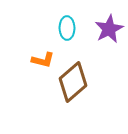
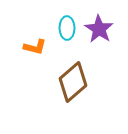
purple star: moved 10 px left; rotated 12 degrees counterclockwise
orange L-shape: moved 8 px left, 13 px up
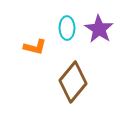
brown diamond: rotated 9 degrees counterclockwise
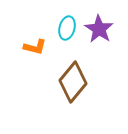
cyan ellipse: rotated 15 degrees clockwise
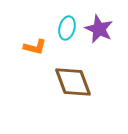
purple star: rotated 8 degrees counterclockwise
brown diamond: rotated 60 degrees counterclockwise
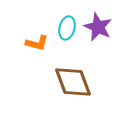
purple star: moved 1 px left, 2 px up
orange L-shape: moved 2 px right, 4 px up
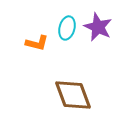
brown diamond: moved 13 px down
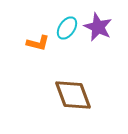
cyan ellipse: rotated 20 degrees clockwise
orange L-shape: moved 1 px right
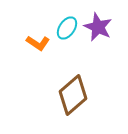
orange L-shape: rotated 20 degrees clockwise
brown diamond: rotated 69 degrees clockwise
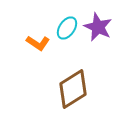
brown diamond: moved 6 px up; rotated 9 degrees clockwise
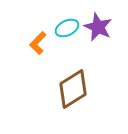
cyan ellipse: rotated 30 degrees clockwise
orange L-shape: rotated 100 degrees clockwise
